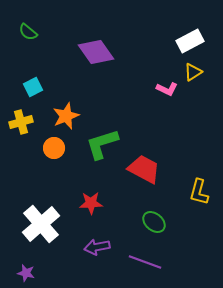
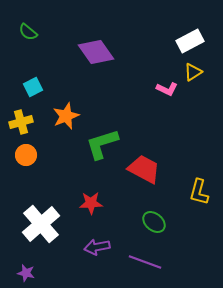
orange circle: moved 28 px left, 7 px down
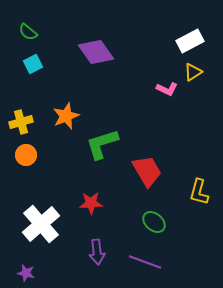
cyan square: moved 23 px up
red trapezoid: moved 3 px right, 2 px down; rotated 32 degrees clockwise
purple arrow: moved 5 px down; rotated 85 degrees counterclockwise
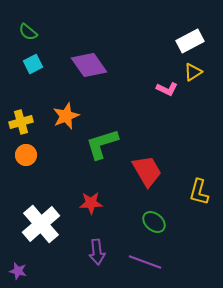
purple diamond: moved 7 px left, 13 px down
purple star: moved 8 px left, 2 px up
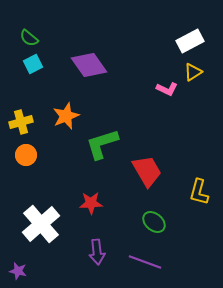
green semicircle: moved 1 px right, 6 px down
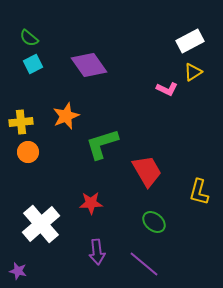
yellow cross: rotated 10 degrees clockwise
orange circle: moved 2 px right, 3 px up
purple line: moved 1 px left, 2 px down; rotated 20 degrees clockwise
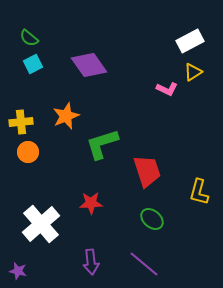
red trapezoid: rotated 12 degrees clockwise
green ellipse: moved 2 px left, 3 px up
purple arrow: moved 6 px left, 10 px down
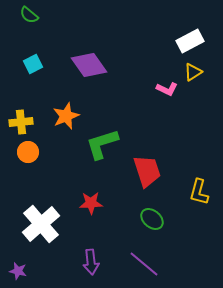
green semicircle: moved 23 px up
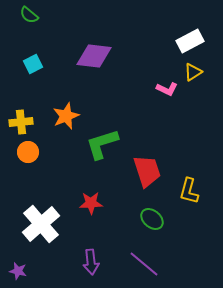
purple diamond: moved 5 px right, 9 px up; rotated 48 degrees counterclockwise
yellow L-shape: moved 10 px left, 1 px up
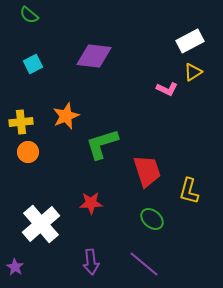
purple star: moved 3 px left, 4 px up; rotated 18 degrees clockwise
